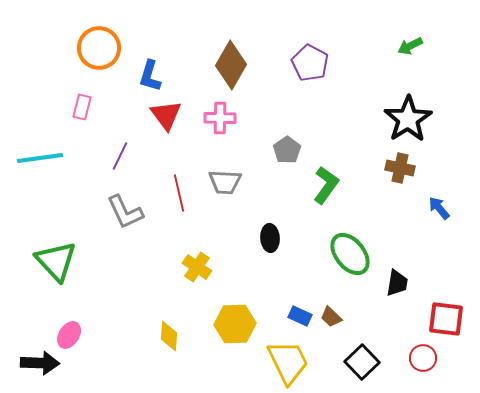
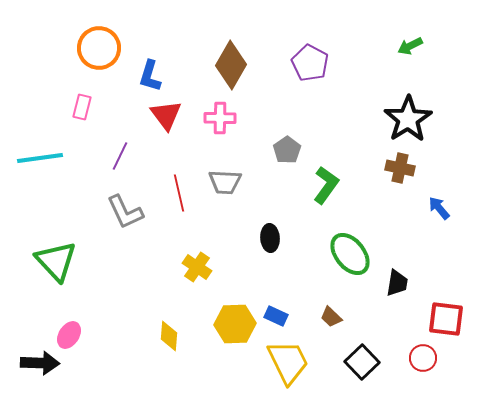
blue rectangle: moved 24 px left
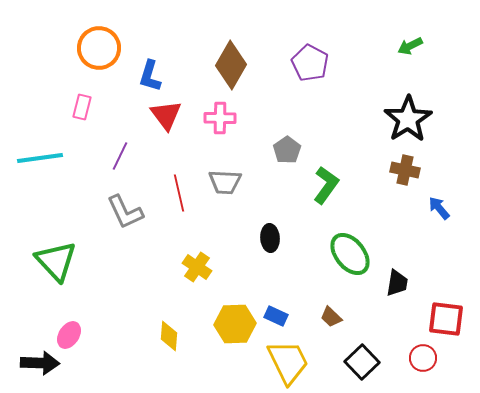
brown cross: moved 5 px right, 2 px down
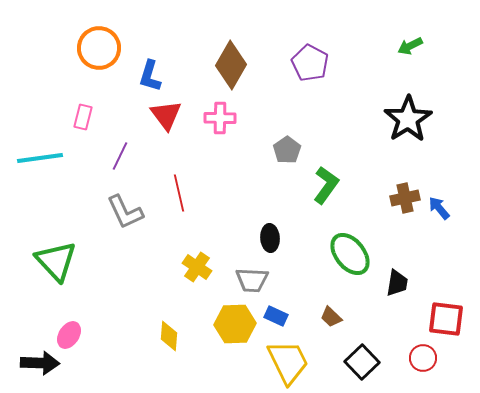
pink rectangle: moved 1 px right, 10 px down
brown cross: moved 28 px down; rotated 24 degrees counterclockwise
gray trapezoid: moved 27 px right, 98 px down
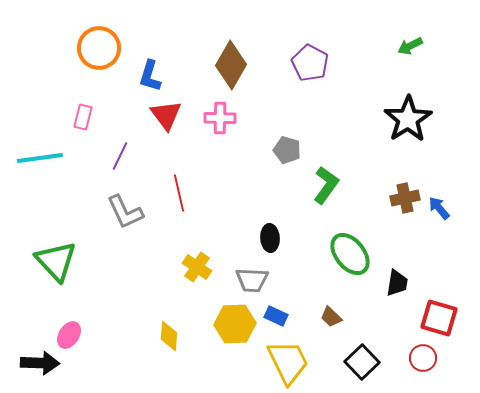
gray pentagon: rotated 20 degrees counterclockwise
red square: moved 7 px left, 1 px up; rotated 9 degrees clockwise
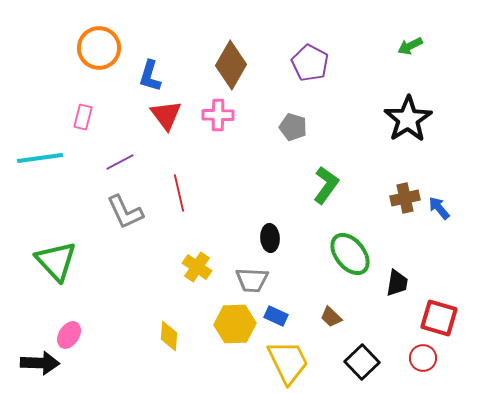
pink cross: moved 2 px left, 3 px up
gray pentagon: moved 6 px right, 23 px up
purple line: moved 6 px down; rotated 36 degrees clockwise
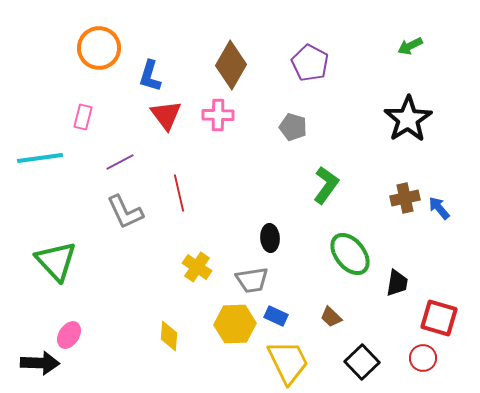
gray trapezoid: rotated 12 degrees counterclockwise
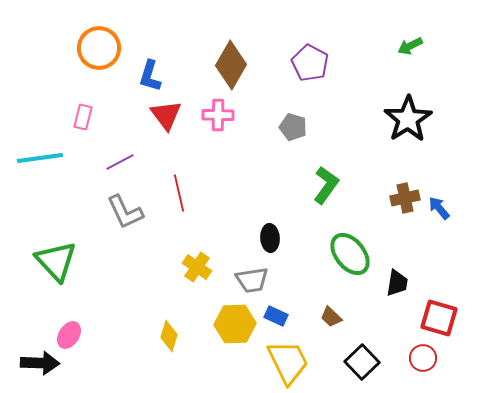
yellow diamond: rotated 12 degrees clockwise
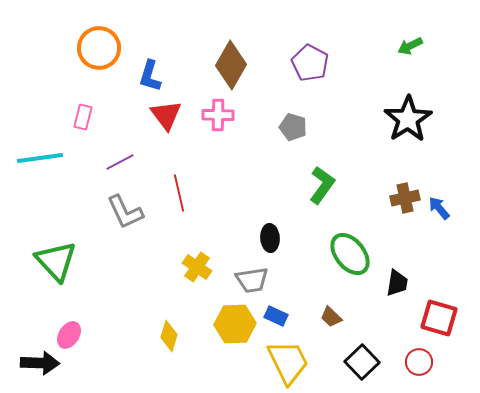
green L-shape: moved 4 px left
red circle: moved 4 px left, 4 px down
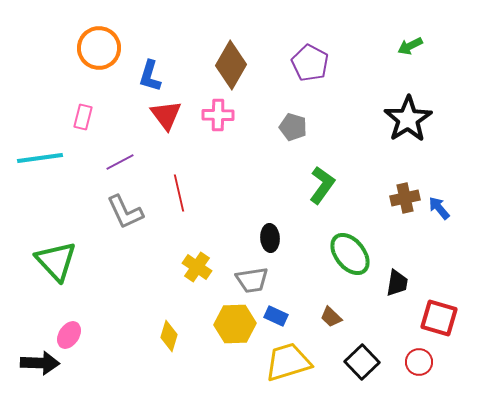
yellow trapezoid: rotated 81 degrees counterclockwise
